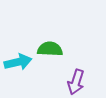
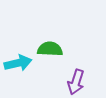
cyan arrow: moved 1 px down
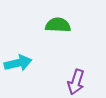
green semicircle: moved 8 px right, 24 px up
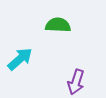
cyan arrow: moved 2 px right, 4 px up; rotated 28 degrees counterclockwise
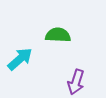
green semicircle: moved 10 px down
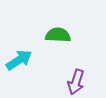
cyan arrow: moved 1 px left, 1 px down; rotated 8 degrees clockwise
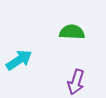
green semicircle: moved 14 px right, 3 px up
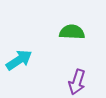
purple arrow: moved 1 px right
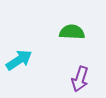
purple arrow: moved 3 px right, 3 px up
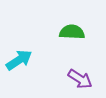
purple arrow: rotated 75 degrees counterclockwise
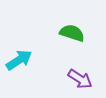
green semicircle: moved 1 px down; rotated 15 degrees clockwise
